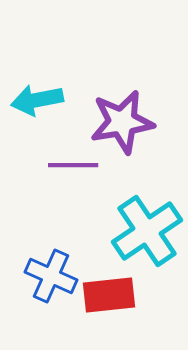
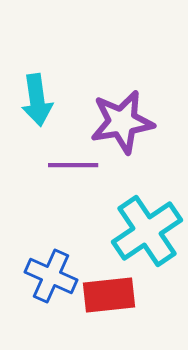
cyan arrow: rotated 87 degrees counterclockwise
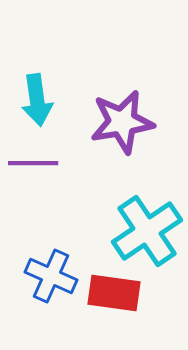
purple line: moved 40 px left, 2 px up
red rectangle: moved 5 px right, 2 px up; rotated 14 degrees clockwise
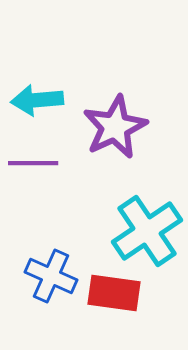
cyan arrow: rotated 93 degrees clockwise
purple star: moved 7 px left, 5 px down; rotated 16 degrees counterclockwise
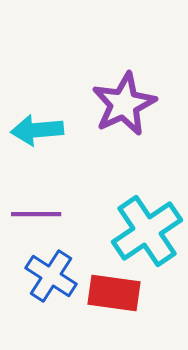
cyan arrow: moved 30 px down
purple star: moved 9 px right, 23 px up
purple line: moved 3 px right, 51 px down
blue cross: rotated 9 degrees clockwise
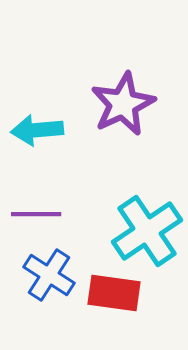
purple star: moved 1 px left
blue cross: moved 2 px left, 1 px up
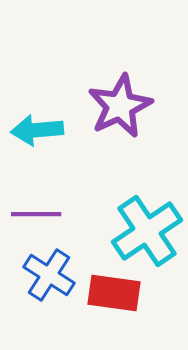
purple star: moved 3 px left, 2 px down
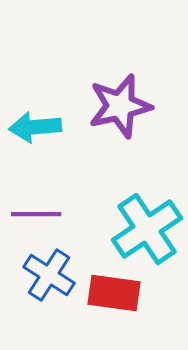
purple star: rotated 12 degrees clockwise
cyan arrow: moved 2 px left, 3 px up
cyan cross: moved 2 px up
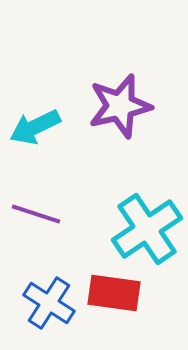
cyan arrow: rotated 21 degrees counterclockwise
purple line: rotated 18 degrees clockwise
blue cross: moved 28 px down
